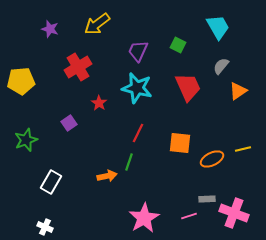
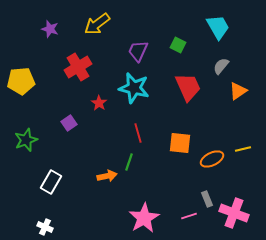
cyan star: moved 3 px left
red line: rotated 42 degrees counterclockwise
gray rectangle: rotated 70 degrees clockwise
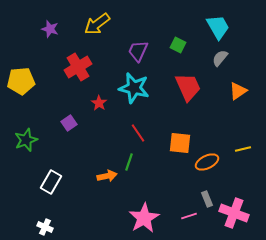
gray semicircle: moved 1 px left, 8 px up
red line: rotated 18 degrees counterclockwise
orange ellipse: moved 5 px left, 3 px down
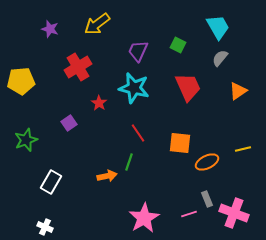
pink line: moved 2 px up
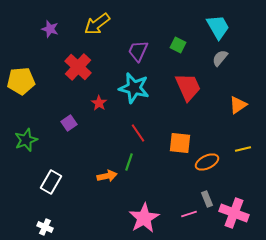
red cross: rotated 16 degrees counterclockwise
orange triangle: moved 14 px down
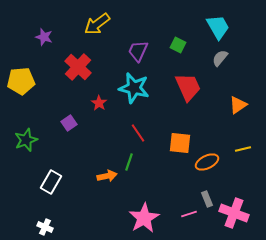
purple star: moved 6 px left, 8 px down
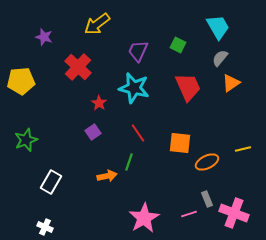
orange triangle: moved 7 px left, 22 px up
purple square: moved 24 px right, 9 px down
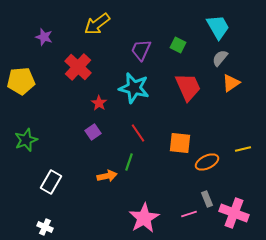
purple trapezoid: moved 3 px right, 1 px up
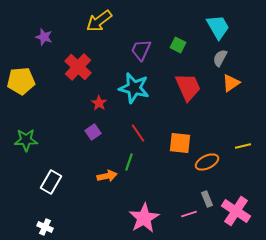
yellow arrow: moved 2 px right, 3 px up
gray semicircle: rotated 12 degrees counterclockwise
green star: rotated 20 degrees clockwise
yellow line: moved 3 px up
pink cross: moved 2 px right, 2 px up; rotated 12 degrees clockwise
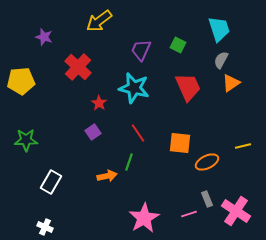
cyan trapezoid: moved 1 px right, 2 px down; rotated 12 degrees clockwise
gray semicircle: moved 1 px right, 2 px down
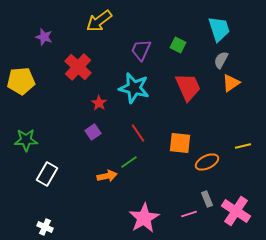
green line: rotated 36 degrees clockwise
white rectangle: moved 4 px left, 8 px up
